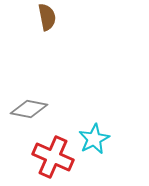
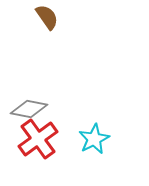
brown semicircle: rotated 24 degrees counterclockwise
red cross: moved 15 px left, 18 px up; rotated 30 degrees clockwise
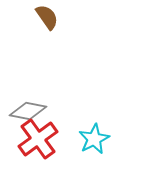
gray diamond: moved 1 px left, 2 px down
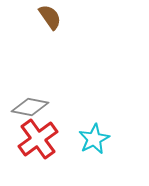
brown semicircle: moved 3 px right
gray diamond: moved 2 px right, 4 px up
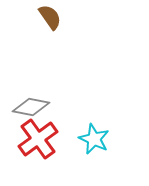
gray diamond: moved 1 px right
cyan star: rotated 20 degrees counterclockwise
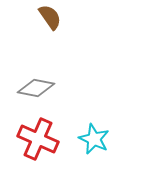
gray diamond: moved 5 px right, 19 px up
red cross: rotated 30 degrees counterclockwise
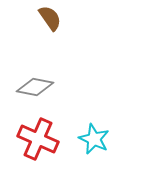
brown semicircle: moved 1 px down
gray diamond: moved 1 px left, 1 px up
